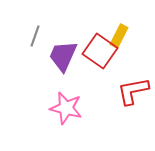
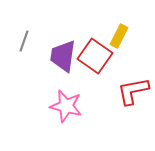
gray line: moved 11 px left, 5 px down
red square: moved 5 px left, 5 px down
purple trapezoid: rotated 16 degrees counterclockwise
pink star: moved 2 px up
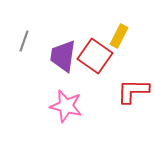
red L-shape: rotated 12 degrees clockwise
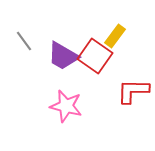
yellow rectangle: moved 4 px left; rotated 10 degrees clockwise
gray line: rotated 55 degrees counterclockwise
purple trapezoid: rotated 68 degrees counterclockwise
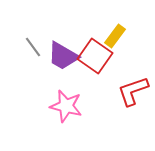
gray line: moved 9 px right, 6 px down
red L-shape: rotated 20 degrees counterclockwise
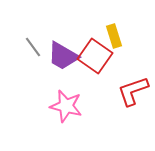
yellow rectangle: moved 1 px left; rotated 55 degrees counterclockwise
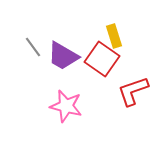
red square: moved 7 px right, 3 px down
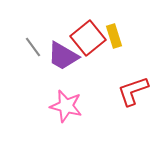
red square: moved 14 px left, 21 px up; rotated 16 degrees clockwise
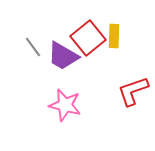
yellow rectangle: rotated 20 degrees clockwise
pink star: moved 1 px left, 1 px up
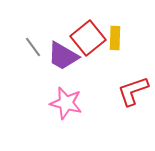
yellow rectangle: moved 1 px right, 2 px down
pink star: moved 1 px right, 2 px up
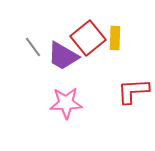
red L-shape: rotated 16 degrees clockwise
pink star: rotated 16 degrees counterclockwise
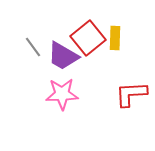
red L-shape: moved 2 px left, 3 px down
pink star: moved 4 px left, 9 px up
